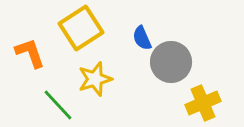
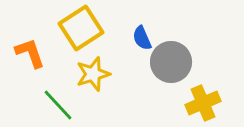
yellow star: moved 2 px left, 5 px up
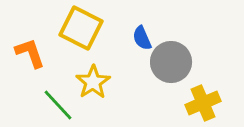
yellow square: rotated 30 degrees counterclockwise
yellow star: moved 8 px down; rotated 16 degrees counterclockwise
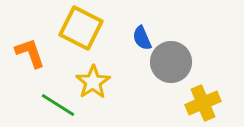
green line: rotated 15 degrees counterclockwise
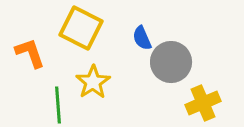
green line: rotated 54 degrees clockwise
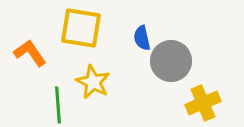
yellow square: rotated 18 degrees counterclockwise
blue semicircle: rotated 10 degrees clockwise
orange L-shape: rotated 16 degrees counterclockwise
gray circle: moved 1 px up
yellow star: rotated 12 degrees counterclockwise
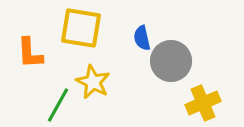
orange L-shape: rotated 148 degrees counterclockwise
green line: rotated 33 degrees clockwise
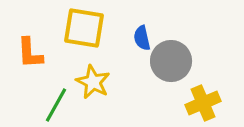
yellow square: moved 3 px right
green line: moved 2 px left
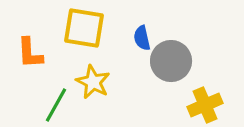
yellow cross: moved 2 px right, 2 px down
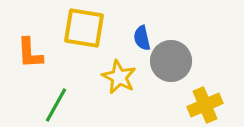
yellow star: moved 26 px right, 5 px up
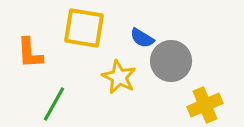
blue semicircle: rotated 45 degrees counterclockwise
green line: moved 2 px left, 1 px up
